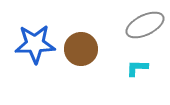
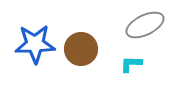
cyan L-shape: moved 6 px left, 4 px up
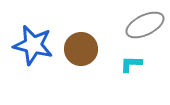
blue star: moved 2 px left, 1 px down; rotated 15 degrees clockwise
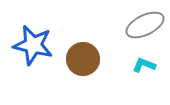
brown circle: moved 2 px right, 10 px down
cyan L-shape: moved 13 px right, 1 px down; rotated 20 degrees clockwise
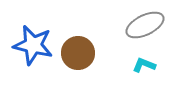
brown circle: moved 5 px left, 6 px up
